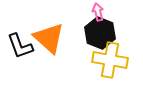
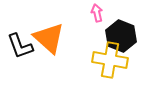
pink arrow: moved 1 px left, 1 px down
black hexagon: moved 21 px right, 3 px down
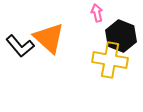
black L-shape: rotated 20 degrees counterclockwise
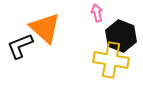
orange triangle: moved 4 px left, 10 px up
black L-shape: rotated 108 degrees clockwise
yellow cross: moved 1 px right
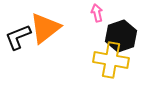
orange triangle: rotated 40 degrees clockwise
black hexagon: rotated 20 degrees clockwise
black L-shape: moved 2 px left, 9 px up
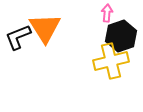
pink arrow: moved 10 px right; rotated 18 degrees clockwise
orange triangle: rotated 24 degrees counterclockwise
yellow cross: moved 1 px down; rotated 24 degrees counterclockwise
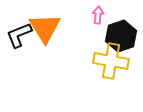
pink arrow: moved 9 px left, 2 px down
black L-shape: moved 1 px right, 2 px up
yellow cross: rotated 24 degrees clockwise
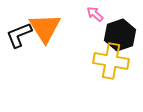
pink arrow: moved 3 px left, 1 px up; rotated 54 degrees counterclockwise
black hexagon: moved 1 px left, 1 px up
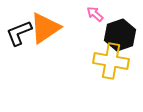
orange triangle: rotated 28 degrees clockwise
black L-shape: moved 2 px up
